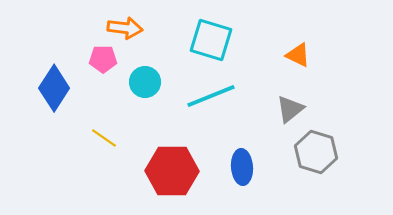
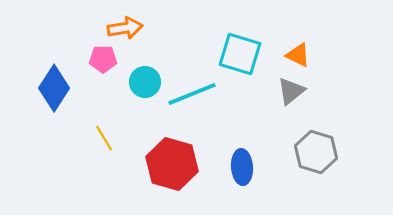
orange arrow: rotated 16 degrees counterclockwise
cyan square: moved 29 px right, 14 px down
cyan line: moved 19 px left, 2 px up
gray triangle: moved 1 px right, 18 px up
yellow line: rotated 24 degrees clockwise
red hexagon: moved 7 px up; rotated 15 degrees clockwise
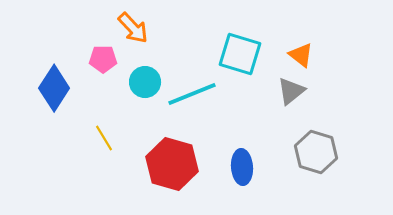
orange arrow: moved 8 px right; rotated 56 degrees clockwise
orange triangle: moved 3 px right; rotated 12 degrees clockwise
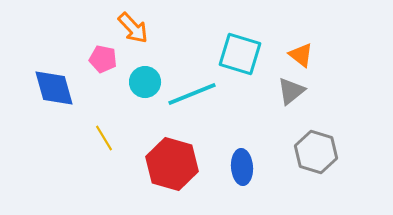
pink pentagon: rotated 12 degrees clockwise
blue diamond: rotated 48 degrees counterclockwise
